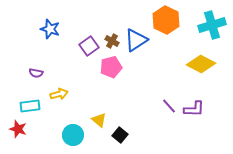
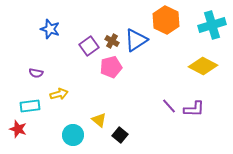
yellow diamond: moved 2 px right, 2 px down
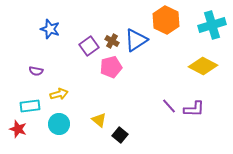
purple semicircle: moved 2 px up
cyan circle: moved 14 px left, 11 px up
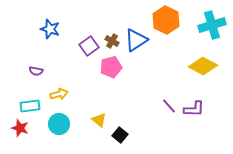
red star: moved 2 px right, 1 px up
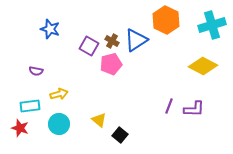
purple square: rotated 24 degrees counterclockwise
pink pentagon: moved 3 px up
purple line: rotated 63 degrees clockwise
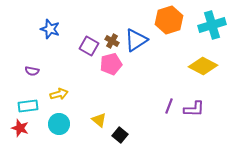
orange hexagon: moved 3 px right; rotated 16 degrees clockwise
purple semicircle: moved 4 px left
cyan rectangle: moved 2 px left
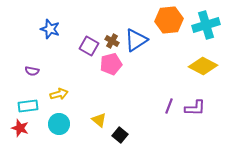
orange hexagon: rotated 12 degrees clockwise
cyan cross: moved 6 px left
purple L-shape: moved 1 px right, 1 px up
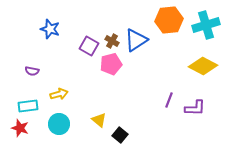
purple line: moved 6 px up
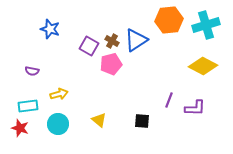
cyan circle: moved 1 px left
black square: moved 22 px right, 14 px up; rotated 35 degrees counterclockwise
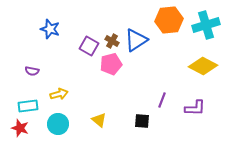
purple line: moved 7 px left
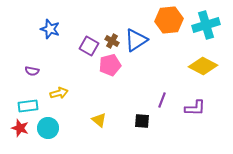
pink pentagon: moved 1 px left, 1 px down
yellow arrow: moved 1 px up
cyan circle: moved 10 px left, 4 px down
